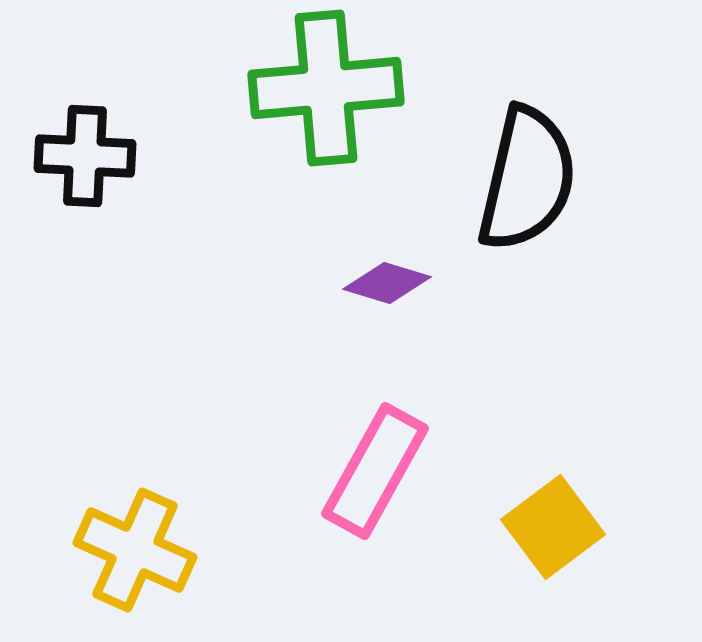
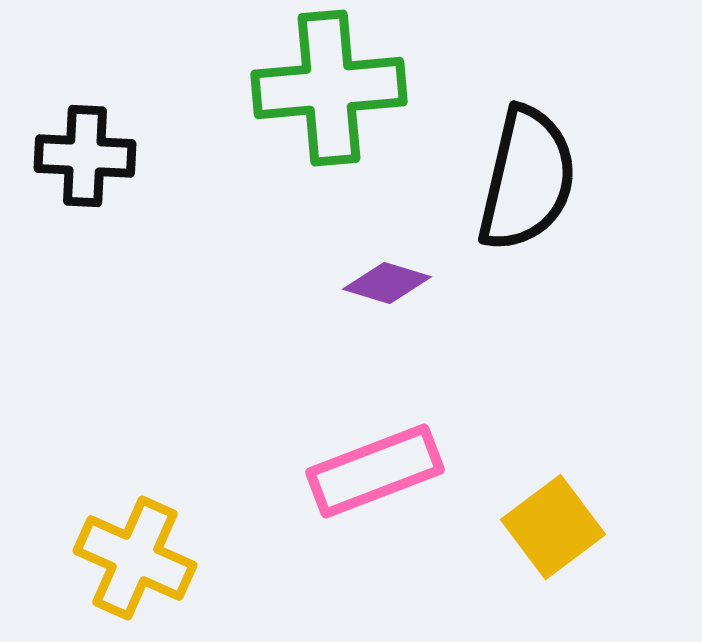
green cross: moved 3 px right
pink rectangle: rotated 40 degrees clockwise
yellow cross: moved 8 px down
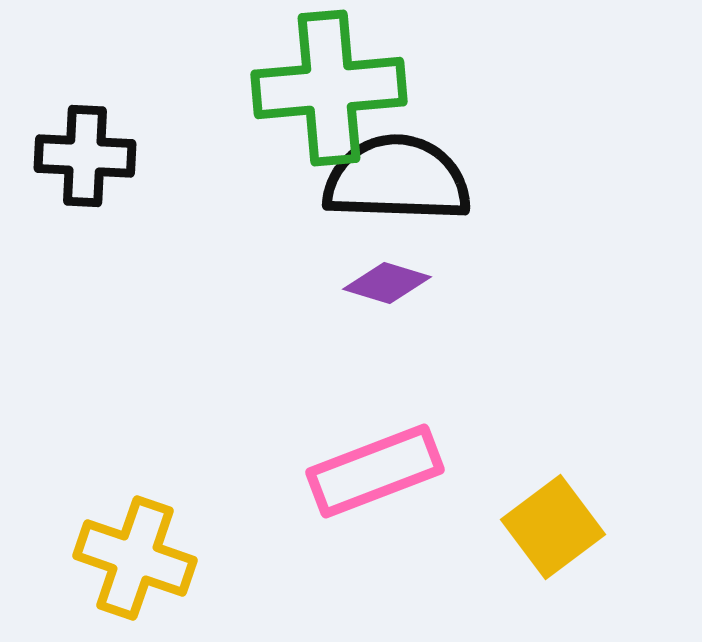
black semicircle: moved 130 px left; rotated 101 degrees counterclockwise
yellow cross: rotated 5 degrees counterclockwise
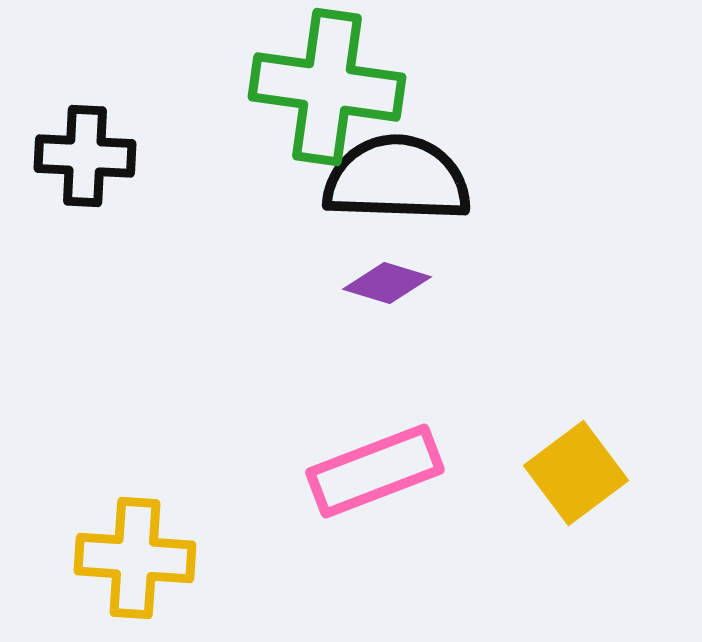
green cross: moved 2 px left, 1 px up; rotated 13 degrees clockwise
yellow square: moved 23 px right, 54 px up
yellow cross: rotated 15 degrees counterclockwise
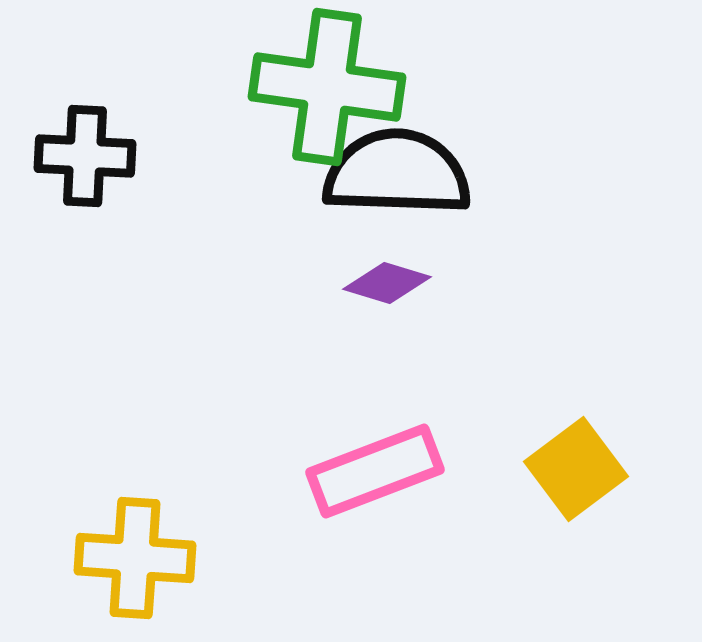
black semicircle: moved 6 px up
yellow square: moved 4 px up
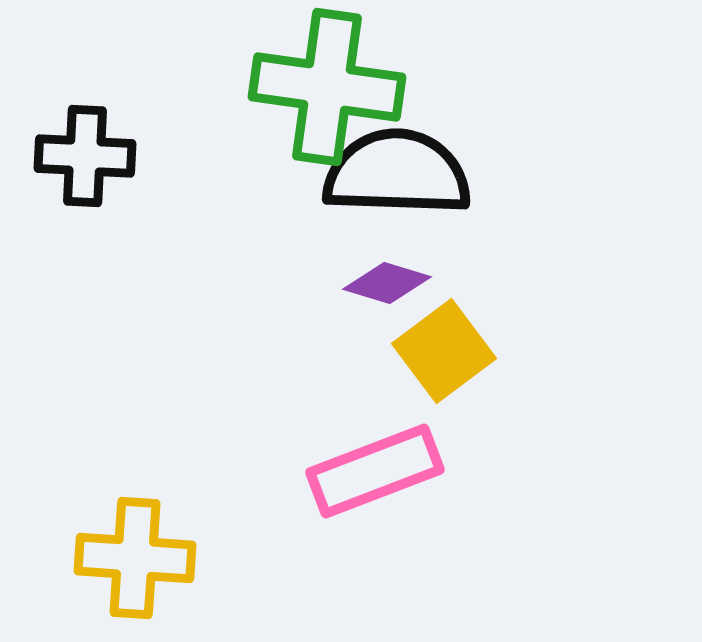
yellow square: moved 132 px left, 118 px up
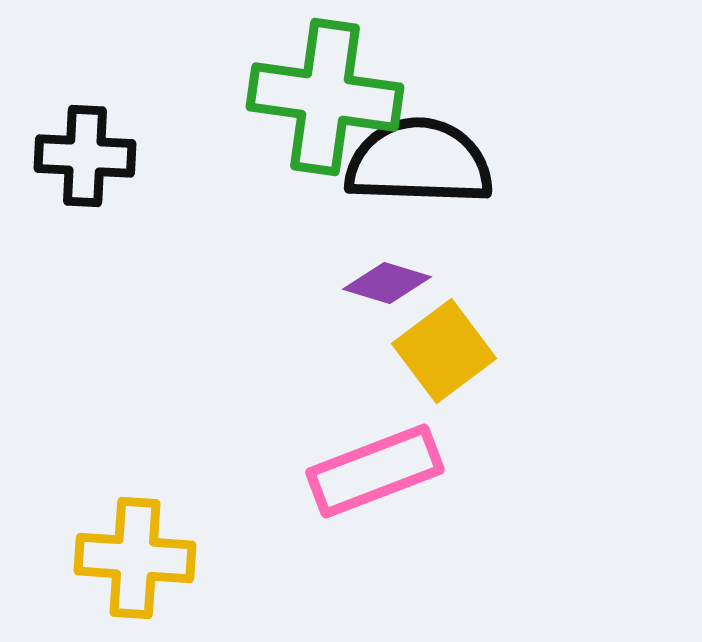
green cross: moved 2 px left, 10 px down
black semicircle: moved 22 px right, 11 px up
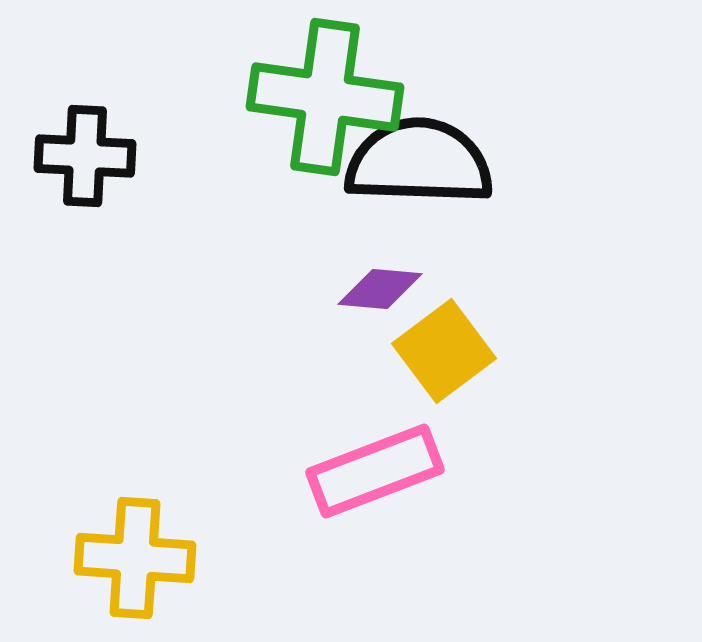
purple diamond: moved 7 px left, 6 px down; rotated 12 degrees counterclockwise
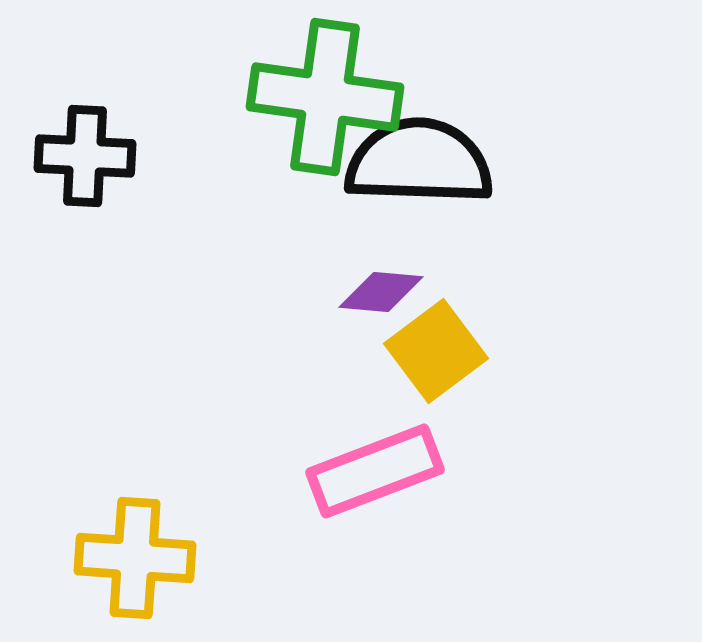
purple diamond: moved 1 px right, 3 px down
yellow square: moved 8 px left
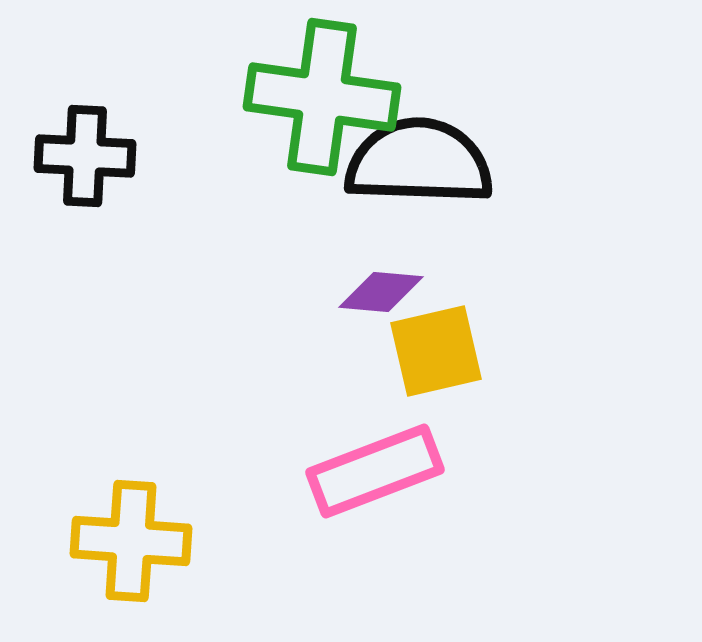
green cross: moved 3 px left
yellow square: rotated 24 degrees clockwise
yellow cross: moved 4 px left, 17 px up
